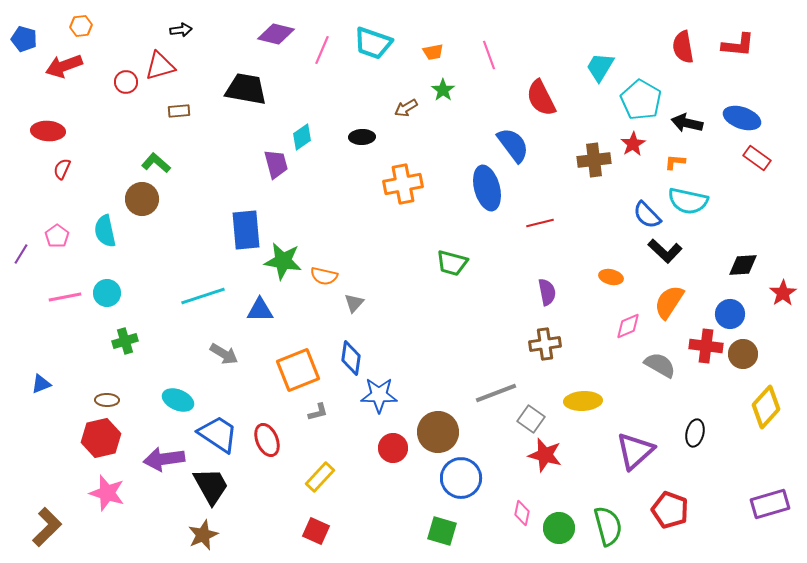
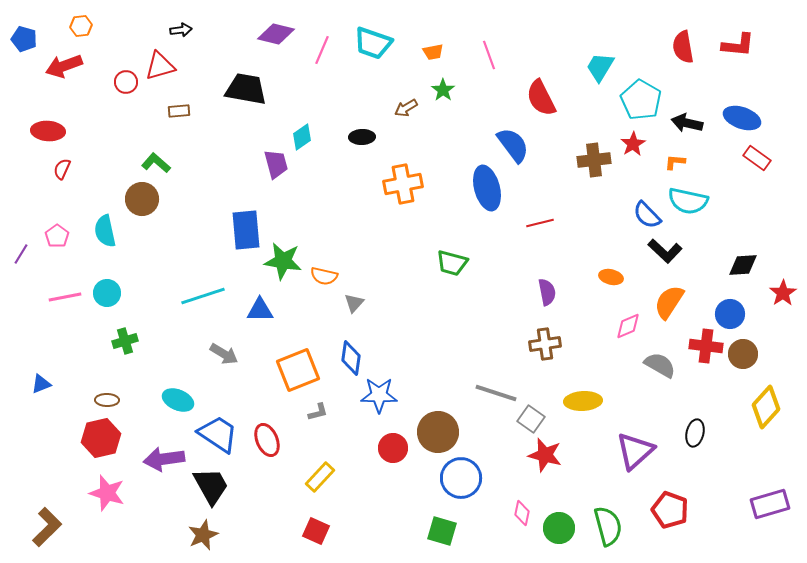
gray line at (496, 393): rotated 39 degrees clockwise
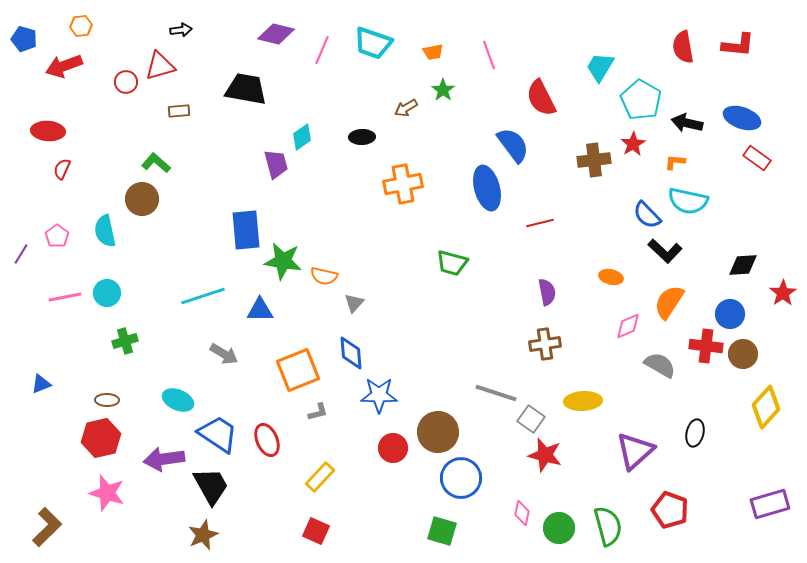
blue diamond at (351, 358): moved 5 px up; rotated 12 degrees counterclockwise
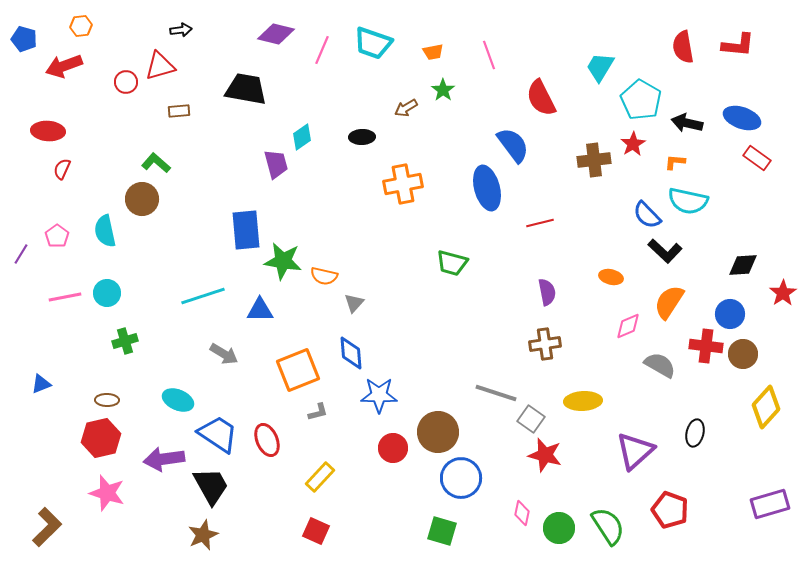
green semicircle at (608, 526): rotated 18 degrees counterclockwise
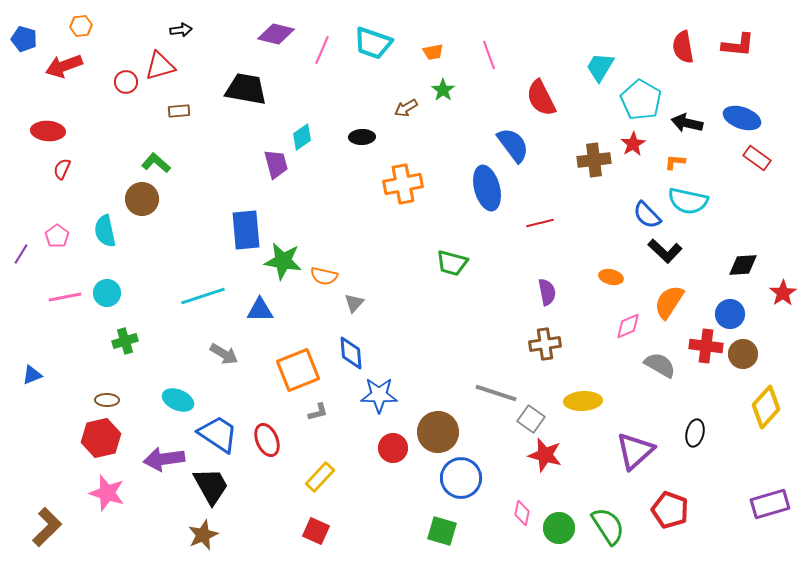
blue triangle at (41, 384): moved 9 px left, 9 px up
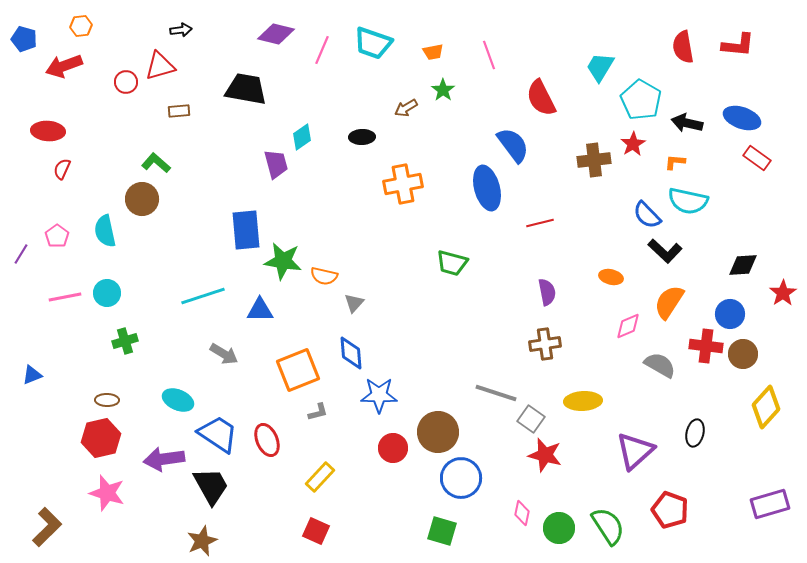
brown star at (203, 535): moved 1 px left, 6 px down
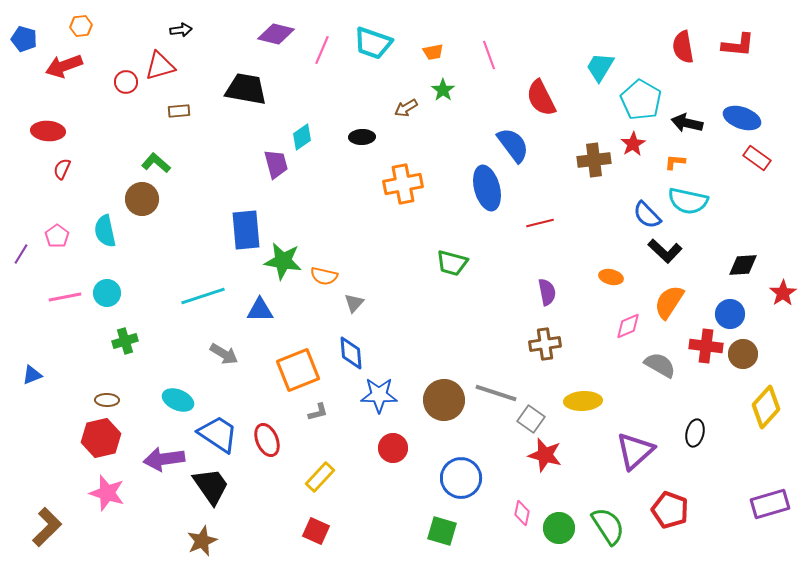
brown circle at (438, 432): moved 6 px right, 32 px up
black trapezoid at (211, 486): rotated 6 degrees counterclockwise
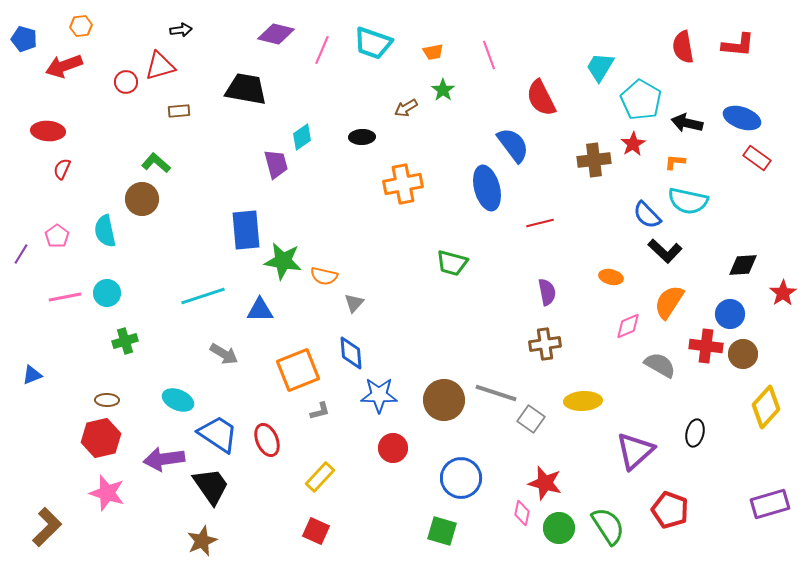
gray L-shape at (318, 412): moved 2 px right, 1 px up
red star at (545, 455): moved 28 px down
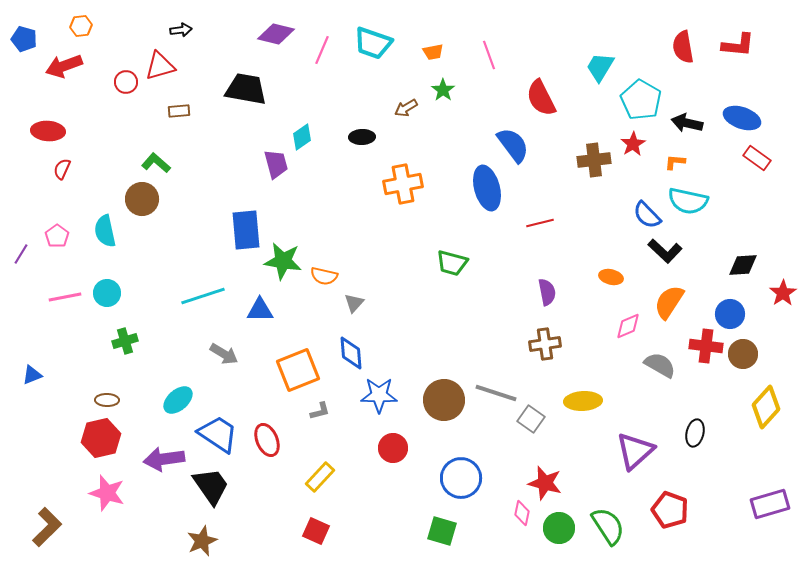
cyan ellipse at (178, 400): rotated 64 degrees counterclockwise
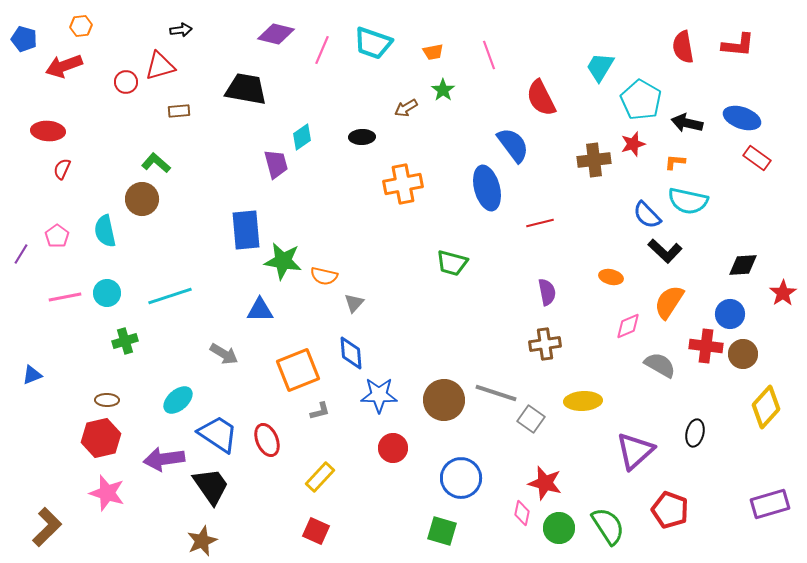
red star at (633, 144): rotated 15 degrees clockwise
cyan line at (203, 296): moved 33 px left
